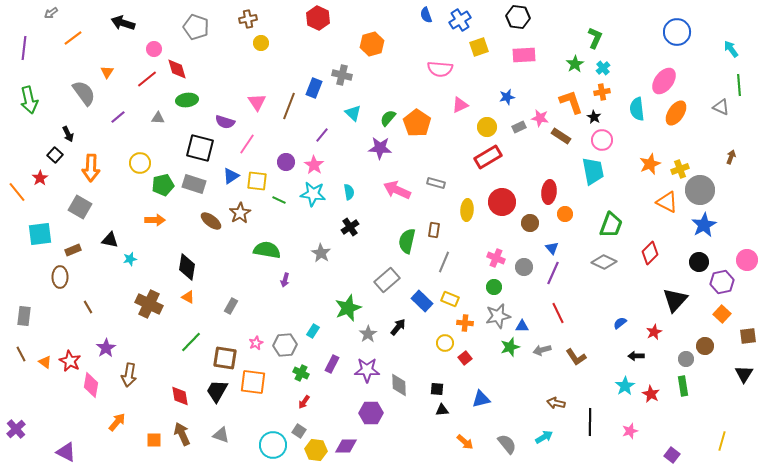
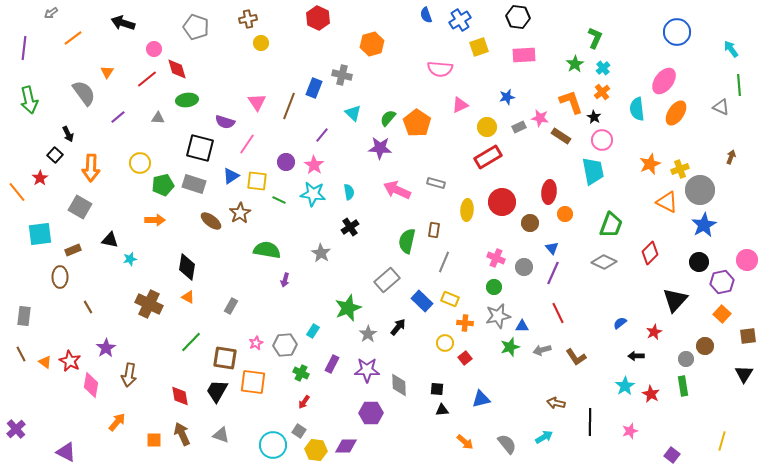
orange cross at (602, 92): rotated 28 degrees counterclockwise
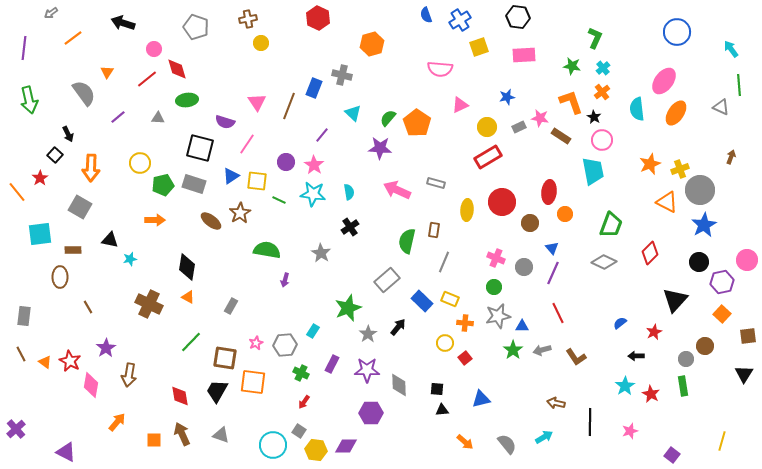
green star at (575, 64): moved 3 px left, 2 px down; rotated 30 degrees counterclockwise
brown rectangle at (73, 250): rotated 21 degrees clockwise
green star at (510, 347): moved 3 px right, 3 px down; rotated 18 degrees counterclockwise
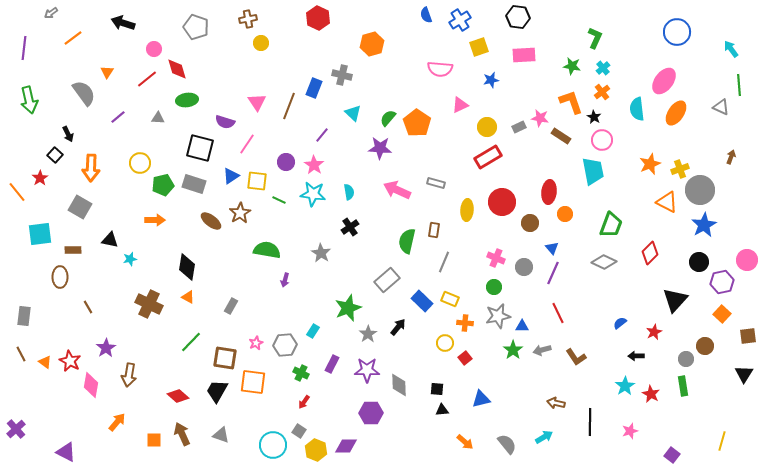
blue star at (507, 97): moved 16 px left, 17 px up
red diamond at (180, 396): moved 2 px left; rotated 40 degrees counterclockwise
yellow hexagon at (316, 450): rotated 15 degrees clockwise
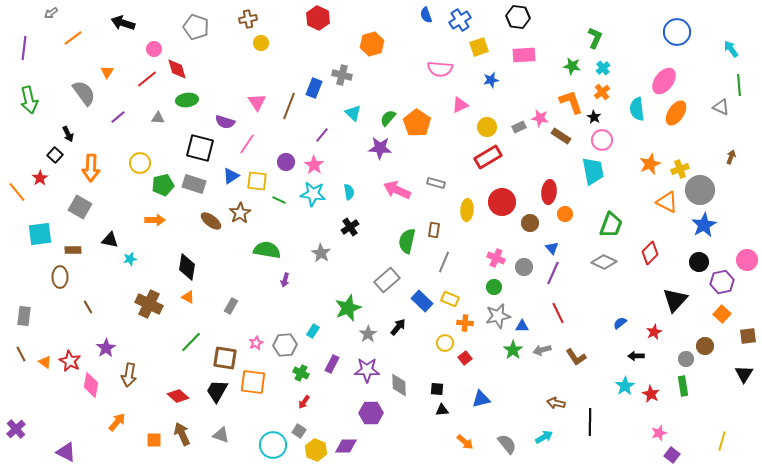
pink star at (630, 431): moved 29 px right, 2 px down
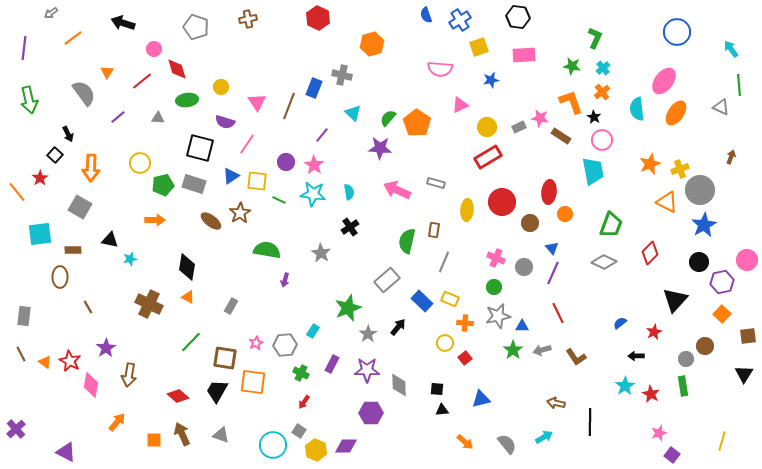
yellow circle at (261, 43): moved 40 px left, 44 px down
red line at (147, 79): moved 5 px left, 2 px down
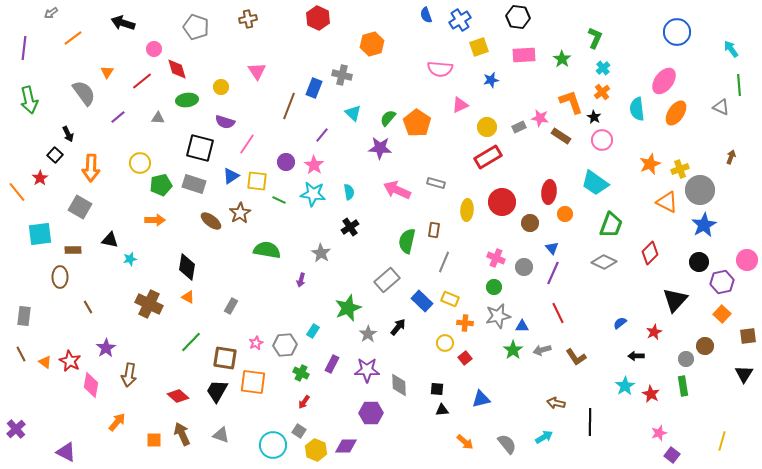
green star at (572, 66): moved 10 px left, 7 px up; rotated 24 degrees clockwise
pink triangle at (257, 102): moved 31 px up
cyan trapezoid at (593, 171): moved 2 px right, 12 px down; rotated 136 degrees clockwise
green pentagon at (163, 185): moved 2 px left
purple arrow at (285, 280): moved 16 px right
